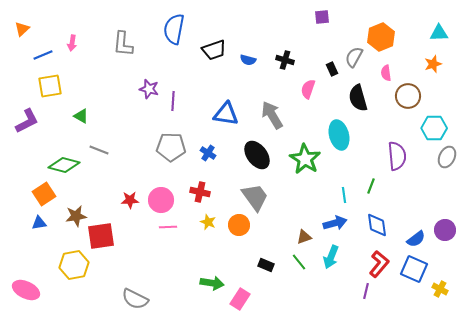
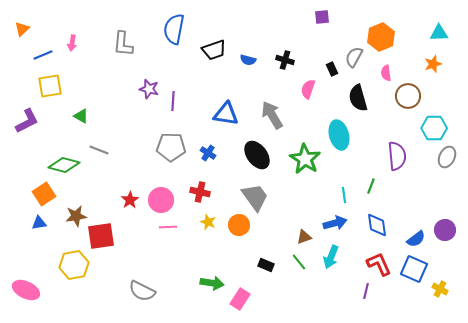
red star at (130, 200): rotated 30 degrees counterclockwise
red L-shape at (379, 264): rotated 64 degrees counterclockwise
gray semicircle at (135, 299): moved 7 px right, 8 px up
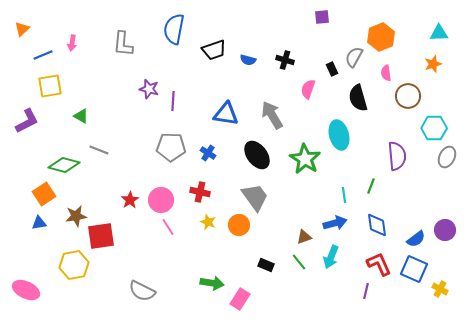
pink line at (168, 227): rotated 60 degrees clockwise
